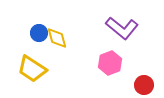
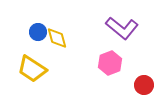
blue circle: moved 1 px left, 1 px up
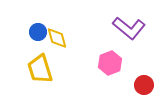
purple L-shape: moved 7 px right
yellow trapezoid: moved 8 px right; rotated 40 degrees clockwise
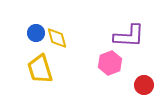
purple L-shape: moved 8 px down; rotated 36 degrees counterclockwise
blue circle: moved 2 px left, 1 px down
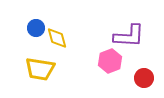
blue circle: moved 5 px up
pink hexagon: moved 2 px up
yellow trapezoid: rotated 64 degrees counterclockwise
red circle: moved 7 px up
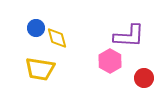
pink hexagon: rotated 10 degrees counterclockwise
